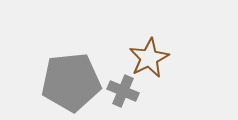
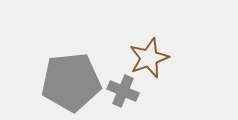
brown star: rotated 6 degrees clockwise
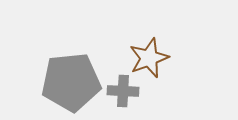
gray cross: rotated 20 degrees counterclockwise
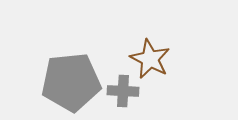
brown star: moved 1 px right, 1 px down; rotated 24 degrees counterclockwise
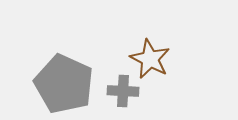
gray pentagon: moved 7 px left, 2 px down; rotated 30 degrees clockwise
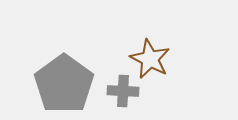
gray pentagon: rotated 12 degrees clockwise
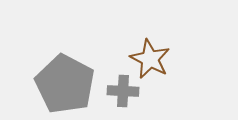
gray pentagon: moved 1 px right; rotated 8 degrees counterclockwise
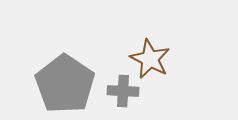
gray pentagon: rotated 6 degrees clockwise
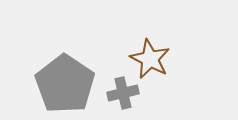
gray cross: moved 2 px down; rotated 16 degrees counterclockwise
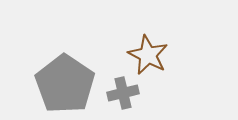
brown star: moved 2 px left, 4 px up
